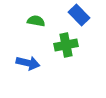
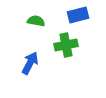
blue rectangle: moved 1 px left; rotated 60 degrees counterclockwise
blue arrow: moved 2 px right; rotated 75 degrees counterclockwise
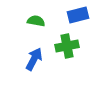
green cross: moved 1 px right, 1 px down
blue arrow: moved 4 px right, 4 px up
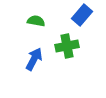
blue rectangle: moved 4 px right; rotated 35 degrees counterclockwise
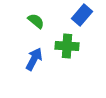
green semicircle: rotated 30 degrees clockwise
green cross: rotated 15 degrees clockwise
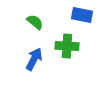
blue rectangle: rotated 60 degrees clockwise
green semicircle: moved 1 px left, 1 px down
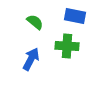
blue rectangle: moved 7 px left, 1 px down
blue arrow: moved 3 px left
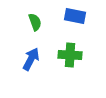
green semicircle: rotated 30 degrees clockwise
green cross: moved 3 px right, 9 px down
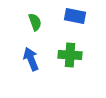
blue arrow: rotated 50 degrees counterclockwise
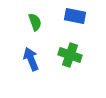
green cross: rotated 15 degrees clockwise
